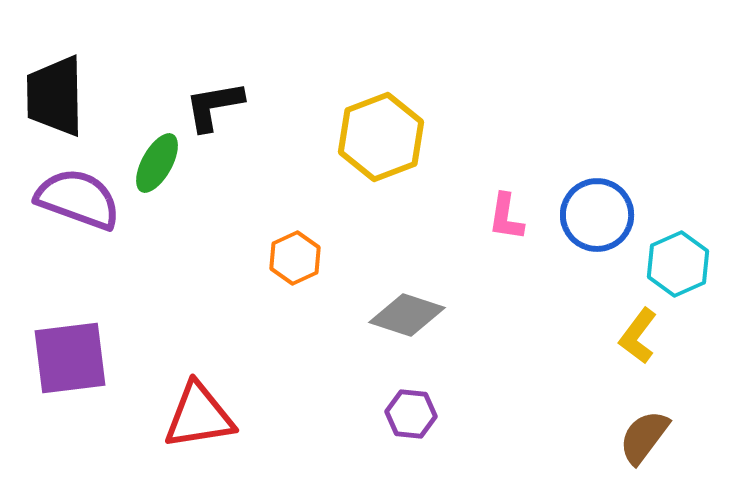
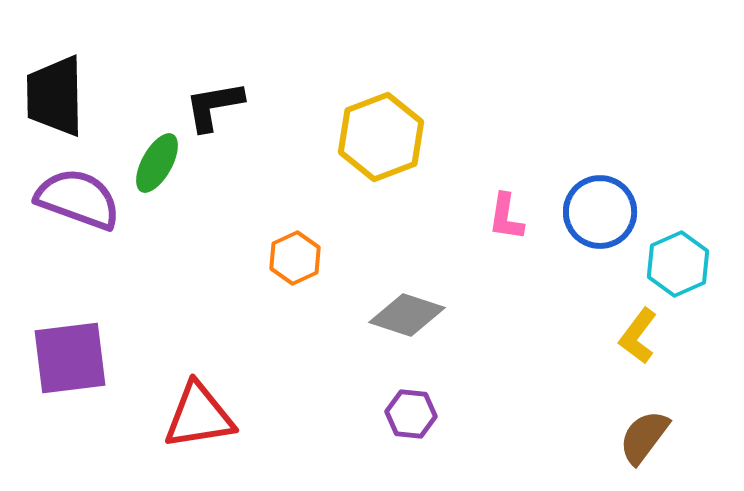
blue circle: moved 3 px right, 3 px up
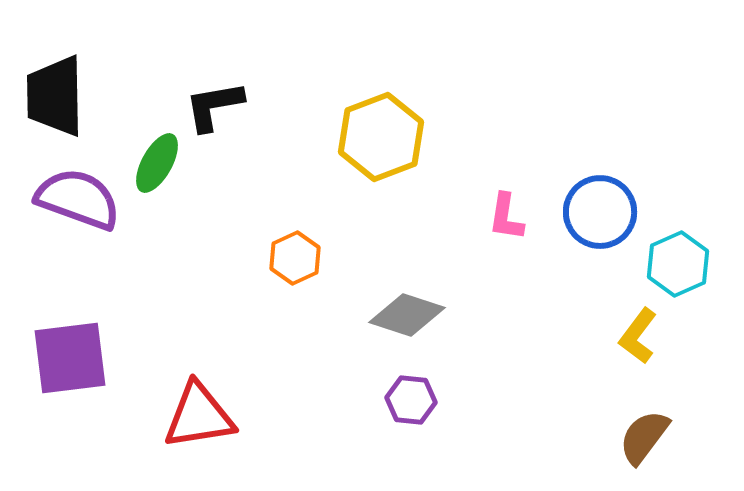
purple hexagon: moved 14 px up
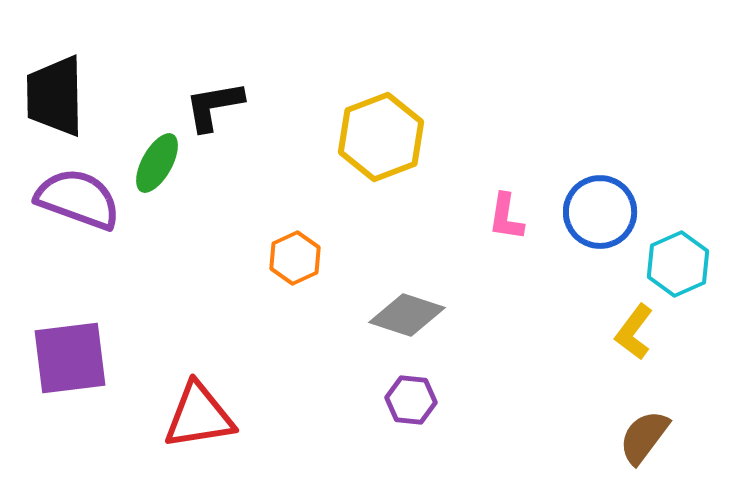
yellow L-shape: moved 4 px left, 4 px up
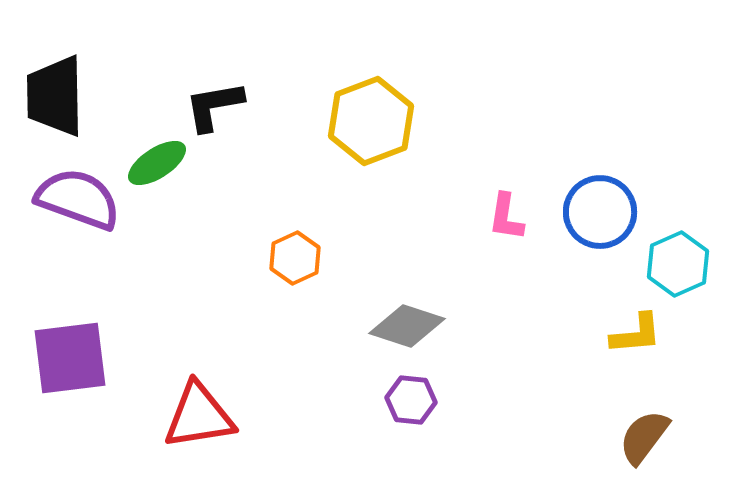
yellow hexagon: moved 10 px left, 16 px up
green ellipse: rotated 28 degrees clockwise
gray diamond: moved 11 px down
yellow L-shape: moved 2 px right, 2 px down; rotated 132 degrees counterclockwise
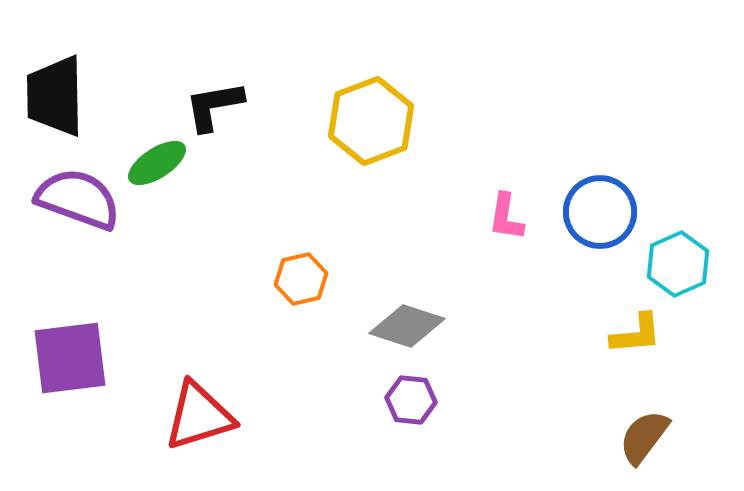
orange hexagon: moved 6 px right, 21 px down; rotated 12 degrees clockwise
red triangle: rotated 8 degrees counterclockwise
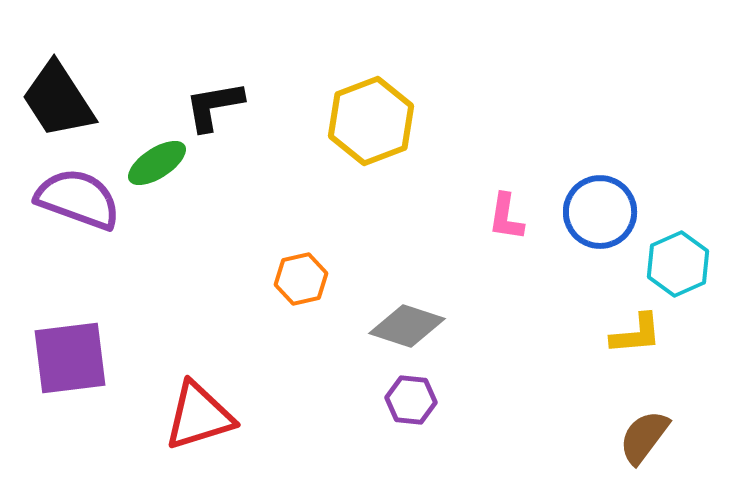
black trapezoid: moved 3 px right, 4 px down; rotated 32 degrees counterclockwise
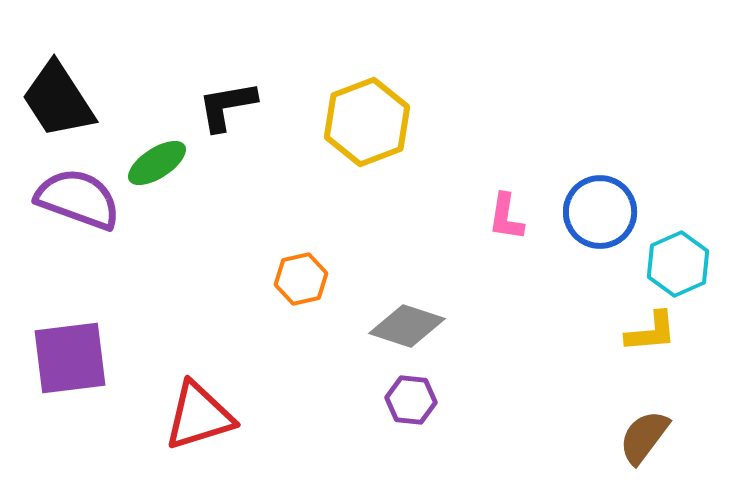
black L-shape: moved 13 px right
yellow hexagon: moved 4 px left, 1 px down
yellow L-shape: moved 15 px right, 2 px up
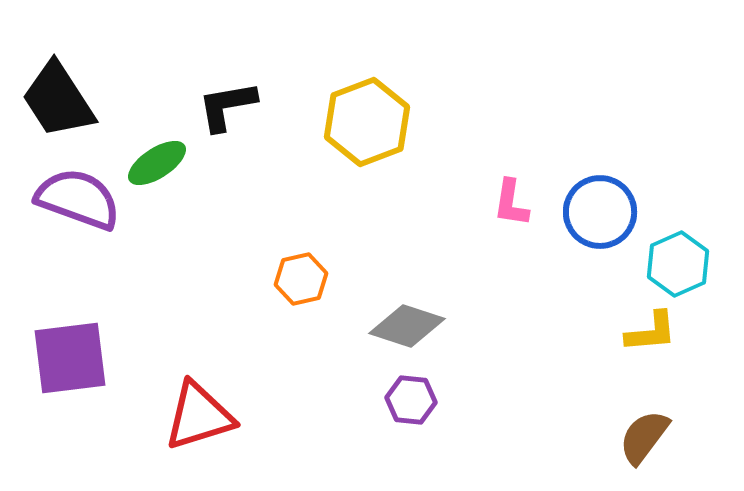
pink L-shape: moved 5 px right, 14 px up
